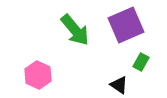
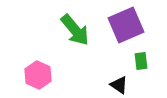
green rectangle: moved 1 px up; rotated 36 degrees counterclockwise
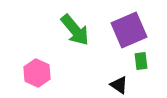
purple square: moved 3 px right, 5 px down
pink hexagon: moved 1 px left, 2 px up
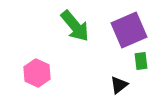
green arrow: moved 4 px up
black triangle: rotated 48 degrees clockwise
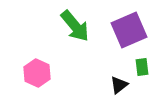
green rectangle: moved 1 px right, 6 px down
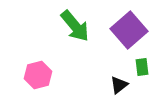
purple square: rotated 18 degrees counterclockwise
pink hexagon: moved 1 px right, 2 px down; rotated 20 degrees clockwise
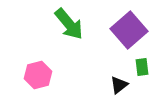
green arrow: moved 6 px left, 2 px up
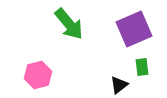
purple square: moved 5 px right, 1 px up; rotated 18 degrees clockwise
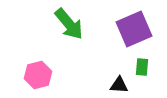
green rectangle: rotated 12 degrees clockwise
black triangle: rotated 42 degrees clockwise
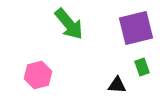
purple square: moved 2 px right, 1 px up; rotated 9 degrees clockwise
green rectangle: rotated 24 degrees counterclockwise
black triangle: moved 2 px left
